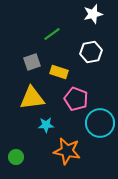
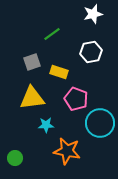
green circle: moved 1 px left, 1 px down
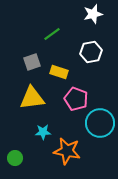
cyan star: moved 3 px left, 7 px down
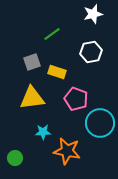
yellow rectangle: moved 2 px left
